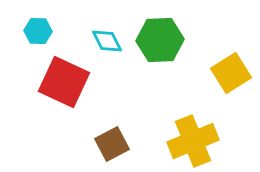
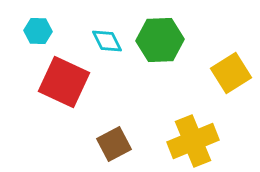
brown square: moved 2 px right
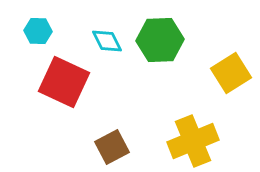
brown square: moved 2 px left, 3 px down
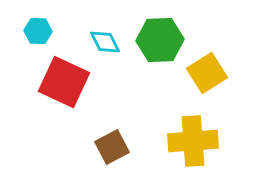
cyan diamond: moved 2 px left, 1 px down
yellow square: moved 24 px left
yellow cross: rotated 18 degrees clockwise
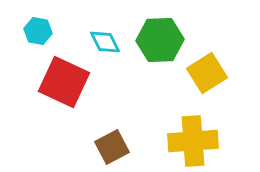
cyan hexagon: rotated 8 degrees clockwise
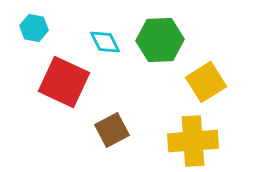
cyan hexagon: moved 4 px left, 3 px up
yellow square: moved 1 px left, 9 px down
brown square: moved 17 px up
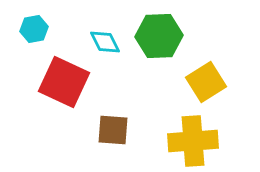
cyan hexagon: moved 1 px down; rotated 20 degrees counterclockwise
green hexagon: moved 1 px left, 4 px up
brown square: moved 1 px right; rotated 32 degrees clockwise
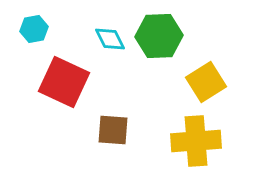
cyan diamond: moved 5 px right, 3 px up
yellow cross: moved 3 px right
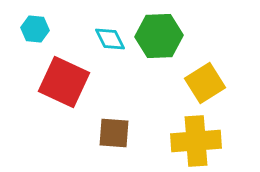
cyan hexagon: moved 1 px right; rotated 16 degrees clockwise
yellow square: moved 1 px left, 1 px down
brown square: moved 1 px right, 3 px down
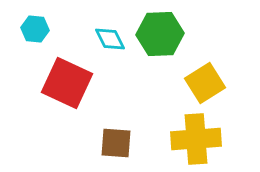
green hexagon: moved 1 px right, 2 px up
red square: moved 3 px right, 1 px down
brown square: moved 2 px right, 10 px down
yellow cross: moved 2 px up
